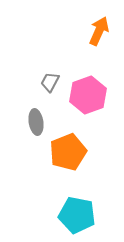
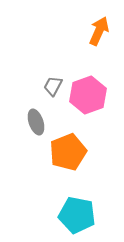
gray trapezoid: moved 3 px right, 4 px down
gray ellipse: rotated 10 degrees counterclockwise
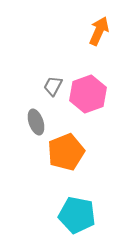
pink hexagon: moved 1 px up
orange pentagon: moved 2 px left
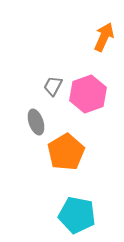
orange arrow: moved 5 px right, 6 px down
orange pentagon: rotated 9 degrees counterclockwise
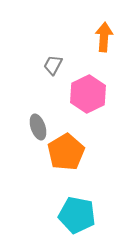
orange arrow: rotated 20 degrees counterclockwise
gray trapezoid: moved 21 px up
pink hexagon: rotated 6 degrees counterclockwise
gray ellipse: moved 2 px right, 5 px down
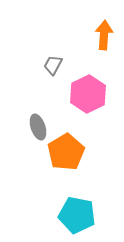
orange arrow: moved 2 px up
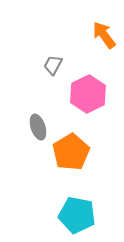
orange arrow: rotated 40 degrees counterclockwise
orange pentagon: moved 5 px right
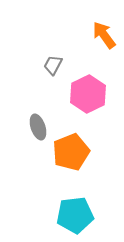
orange pentagon: rotated 9 degrees clockwise
cyan pentagon: moved 2 px left; rotated 18 degrees counterclockwise
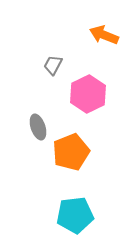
orange arrow: rotated 32 degrees counterclockwise
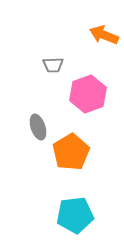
gray trapezoid: rotated 120 degrees counterclockwise
pink hexagon: rotated 6 degrees clockwise
orange pentagon: rotated 9 degrees counterclockwise
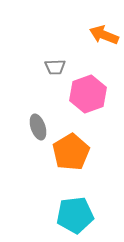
gray trapezoid: moved 2 px right, 2 px down
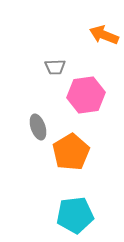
pink hexagon: moved 2 px left, 1 px down; rotated 12 degrees clockwise
